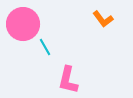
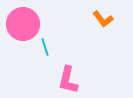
cyan line: rotated 12 degrees clockwise
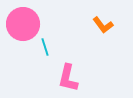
orange L-shape: moved 6 px down
pink L-shape: moved 2 px up
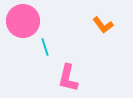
pink circle: moved 3 px up
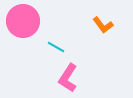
cyan line: moved 11 px right; rotated 42 degrees counterclockwise
pink L-shape: rotated 20 degrees clockwise
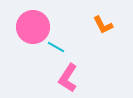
pink circle: moved 10 px right, 6 px down
orange L-shape: rotated 10 degrees clockwise
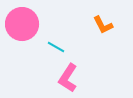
pink circle: moved 11 px left, 3 px up
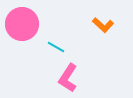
orange L-shape: rotated 20 degrees counterclockwise
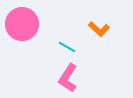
orange L-shape: moved 4 px left, 4 px down
cyan line: moved 11 px right
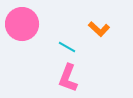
pink L-shape: rotated 12 degrees counterclockwise
